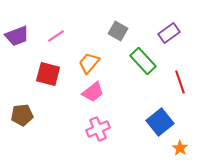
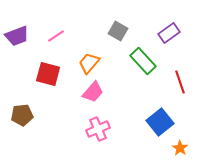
pink trapezoid: rotated 10 degrees counterclockwise
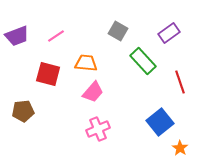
orange trapezoid: moved 3 px left; rotated 55 degrees clockwise
brown pentagon: moved 1 px right, 4 px up
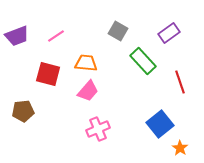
pink trapezoid: moved 5 px left, 1 px up
blue square: moved 2 px down
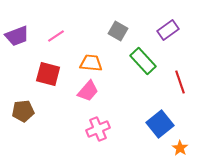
purple rectangle: moved 1 px left, 3 px up
orange trapezoid: moved 5 px right
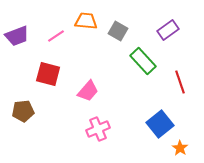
orange trapezoid: moved 5 px left, 42 px up
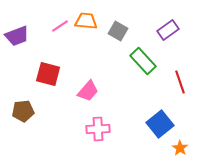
pink line: moved 4 px right, 10 px up
pink cross: rotated 20 degrees clockwise
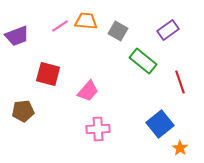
green rectangle: rotated 8 degrees counterclockwise
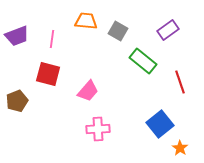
pink line: moved 8 px left, 13 px down; rotated 48 degrees counterclockwise
brown pentagon: moved 6 px left, 10 px up; rotated 15 degrees counterclockwise
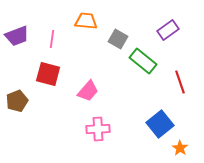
gray square: moved 8 px down
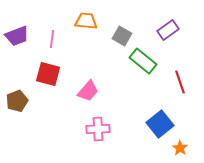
gray square: moved 4 px right, 3 px up
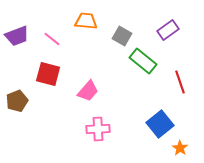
pink line: rotated 60 degrees counterclockwise
